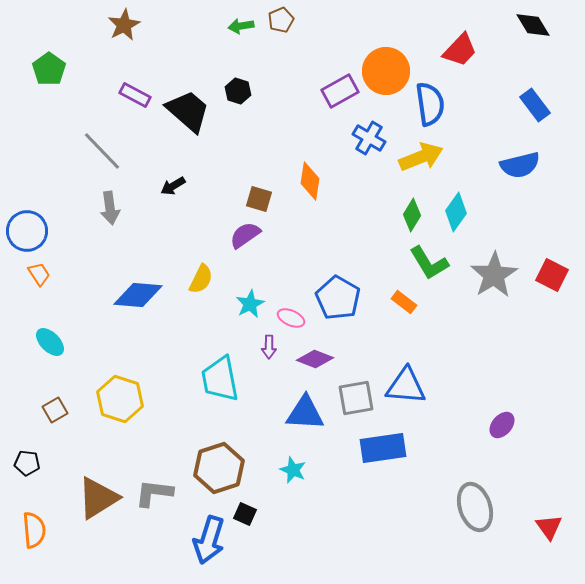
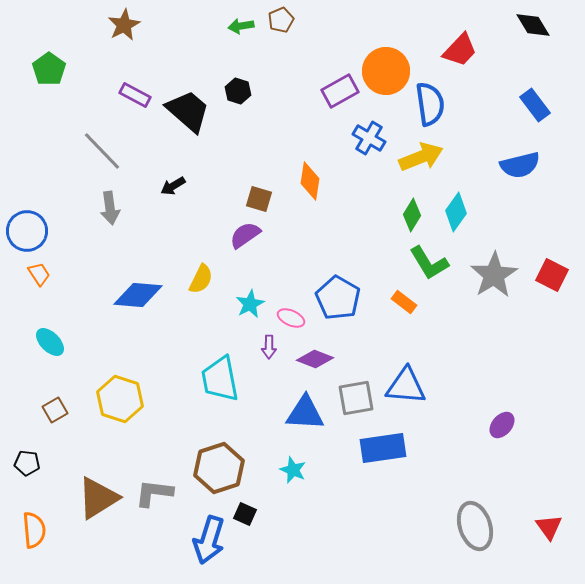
gray ellipse at (475, 507): moved 19 px down
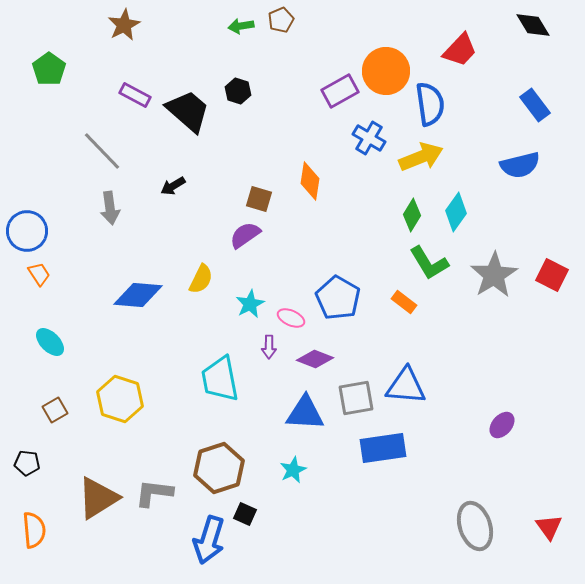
cyan star at (293, 470): rotated 24 degrees clockwise
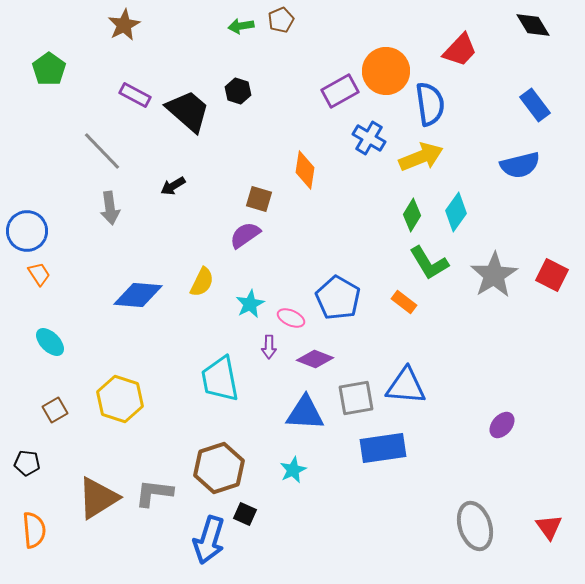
orange diamond at (310, 181): moved 5 px left, 11 px up
yellow semicircle at (201, 279): moved 1 px right, 3 px down
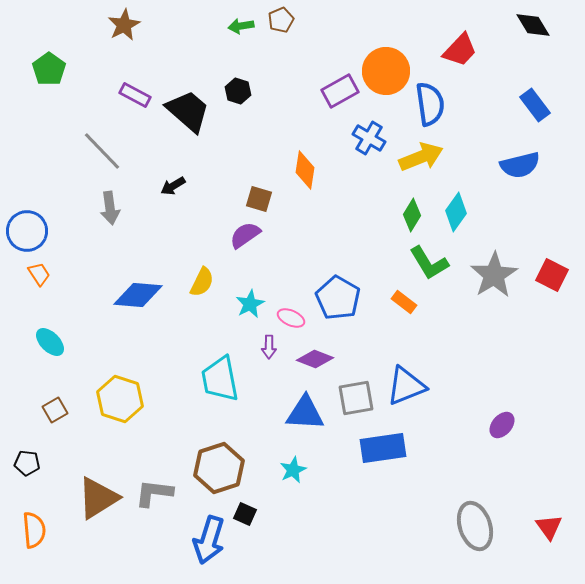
blue triangle at (406, 386): rotated 27 degrees counterclockwise
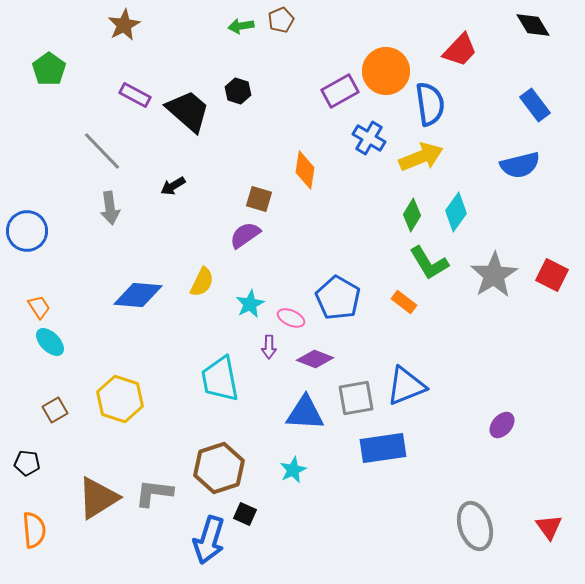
orange trapezoid at (39, 274): moved 33 px down
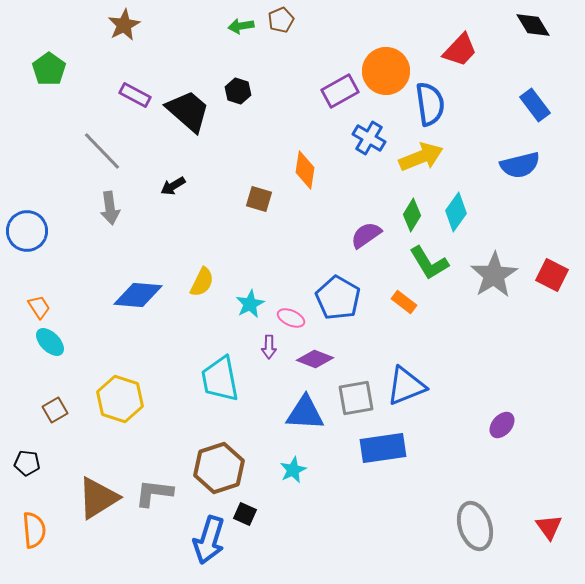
purple semicircle at (245, 235): moved 121 px right
